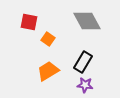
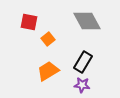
orange square: rotated 16 degrees clockwise
purple star: moved 3 px left
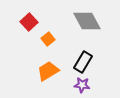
red square: rotated 36 degrees clockwise
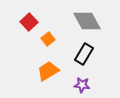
black rectangle: moved 1 px right, 8 px up
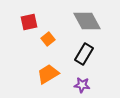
red square: rotated 30 degrees clockwise
orange trapezoid: moved 3 px down
